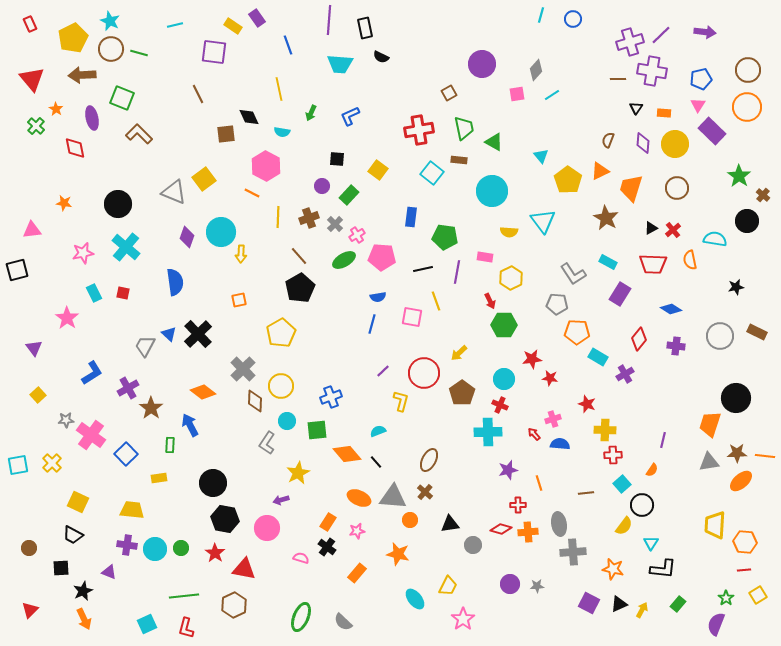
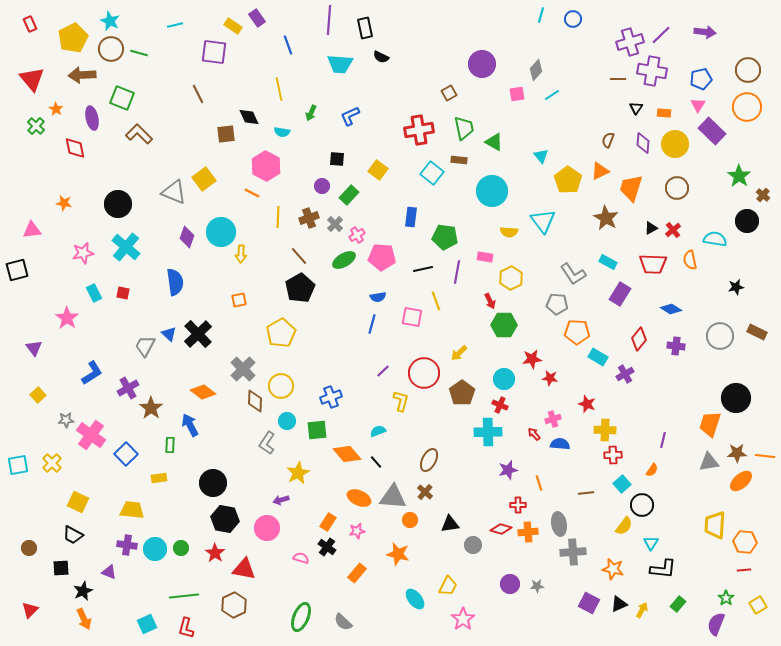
yellow square at (758, 595): moved 10 px down
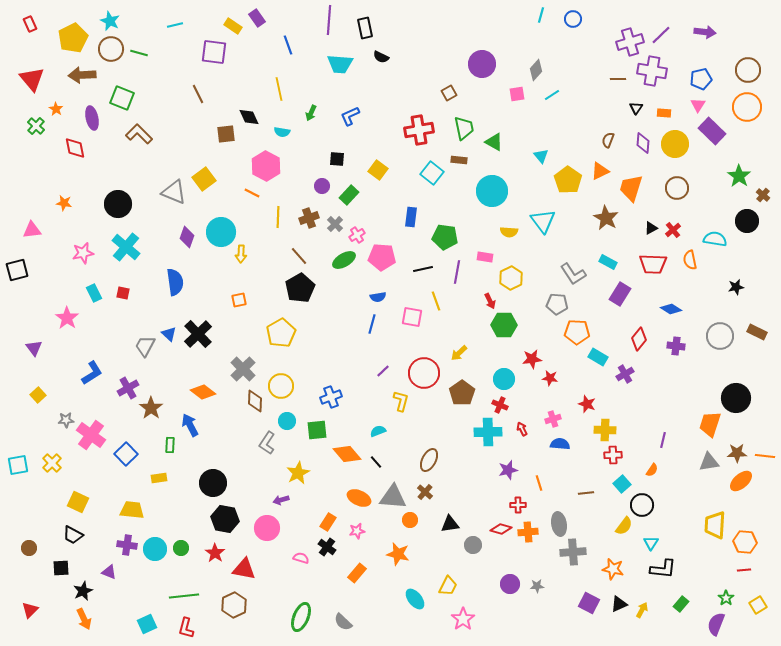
red arrow at (534, 434): moved 12 px left, 5 px up; rotated 16 degrees clockwise
green rectangle at (678, 604): moved 3 px right
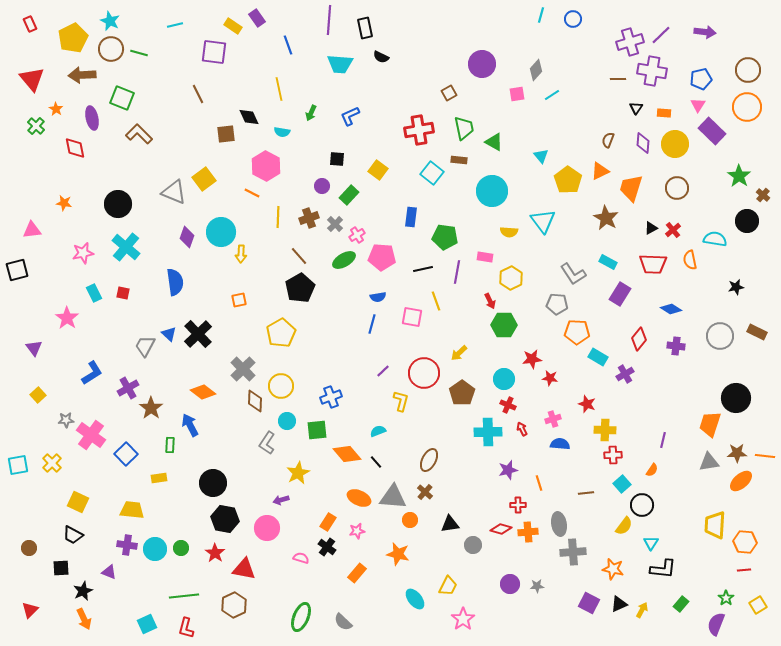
red cross at (500, 405): moved 8 px right
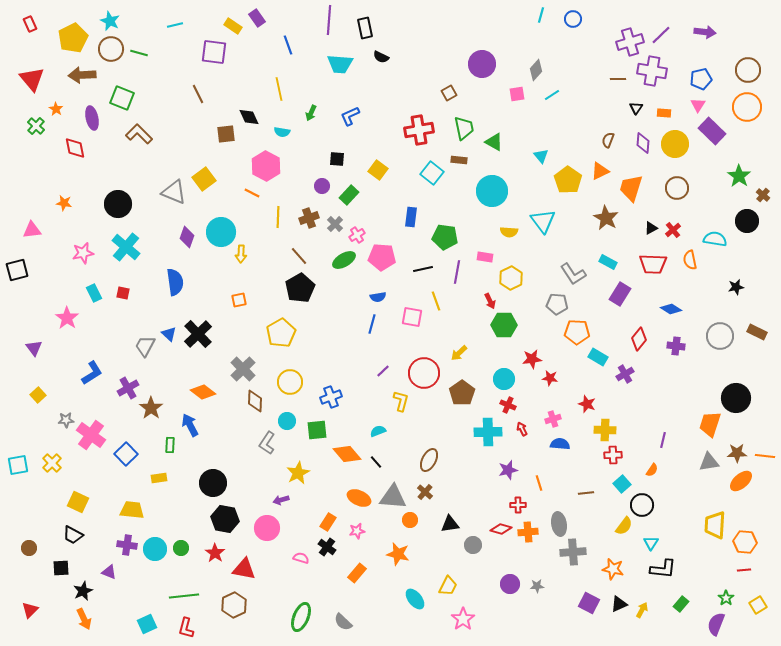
yellow circle at (281, 386): moved 9 px right, 4 px up
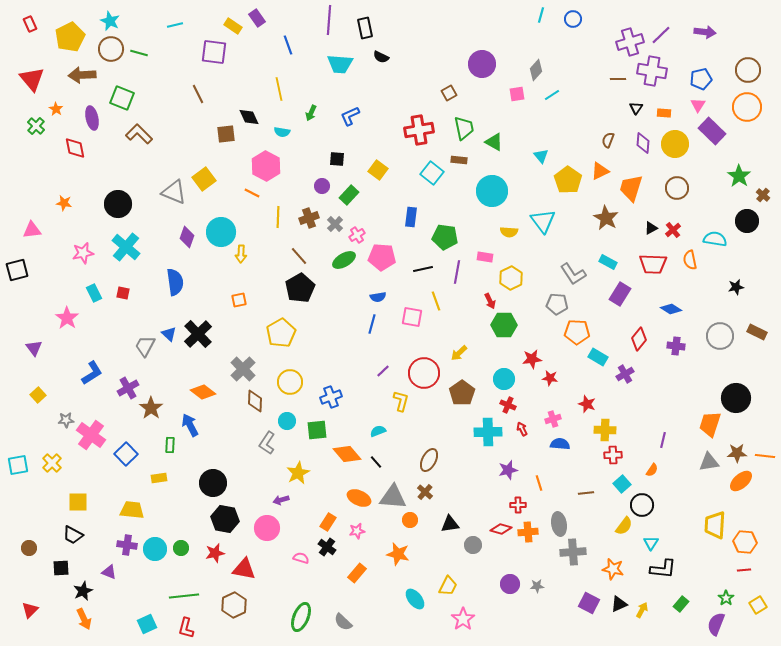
yellow pentagon at (73, 38): moved 3 px left, 1 px up
yellow square at (78, 502): rotated 25 degrees counterclockwise
red star at (215, 553): rotated 24 degrees clockwise
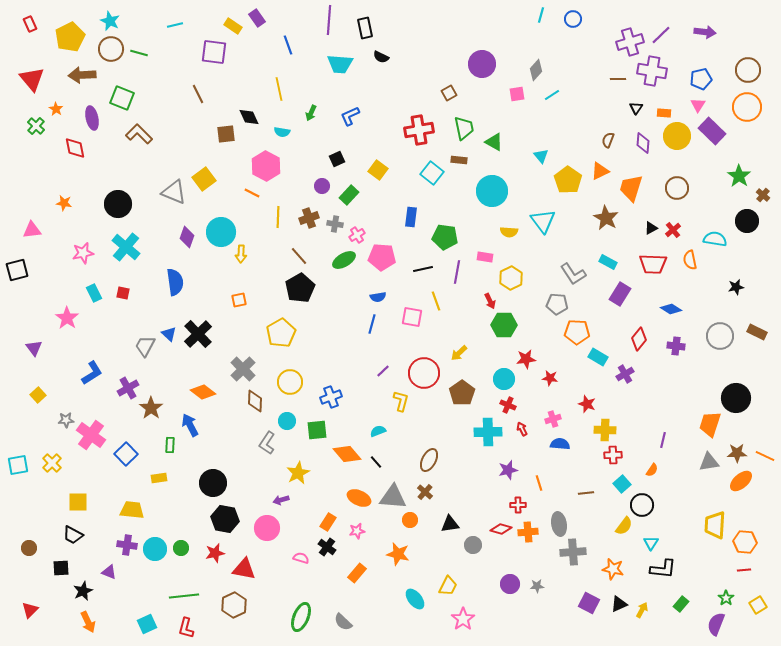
yellow circle at (675, 144): moved 2 px right, 8 px up
black square at (337, 159): rotated 28 degrees counterclockwise
gray cross at (335, 224): rotated 35 degrees counterclockwise
red star at (532, 359): moved 6 px left
orange line at (765, 456): rotated 18 degrees clockwise
orange arrow at (84, 619): moved 4 px right, 3 px down
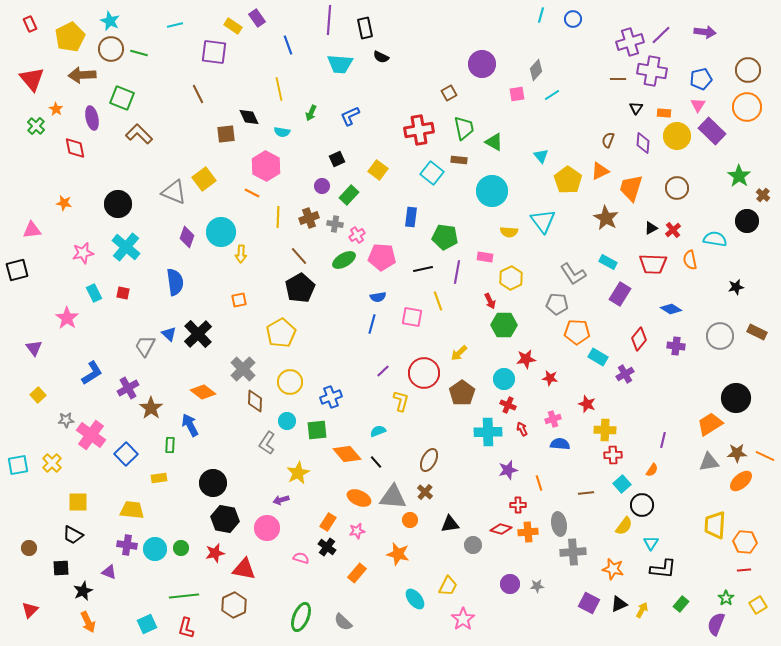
yellow line at (436, 301): moved 2 px right
orange trapezoid at (710, 424): rotated 40 degrees clockwise
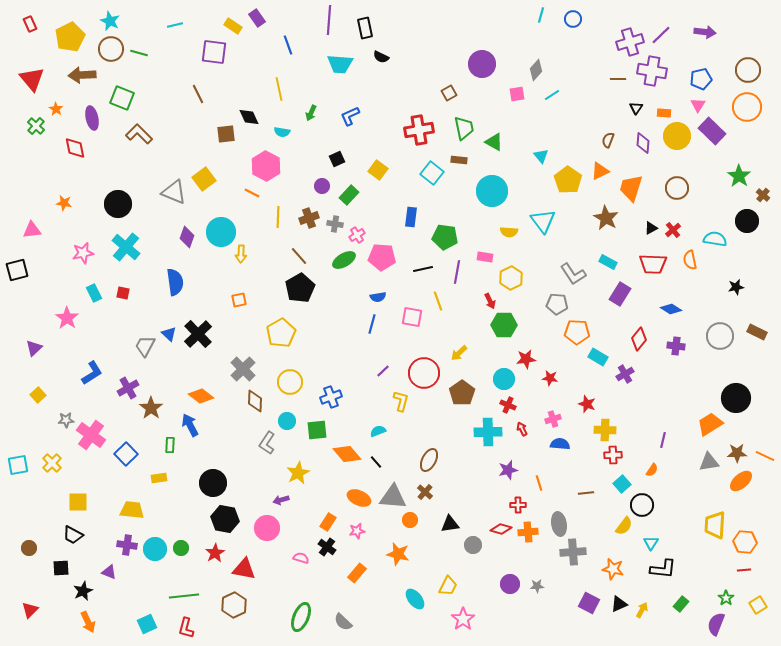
purple triangle at (34, 348): rotated 24 degrees clockwise
orange diamond at (203, 392): moved 2 px left, 4 px down
red star at (215, 553): rotated 18 degrees counterclockwise
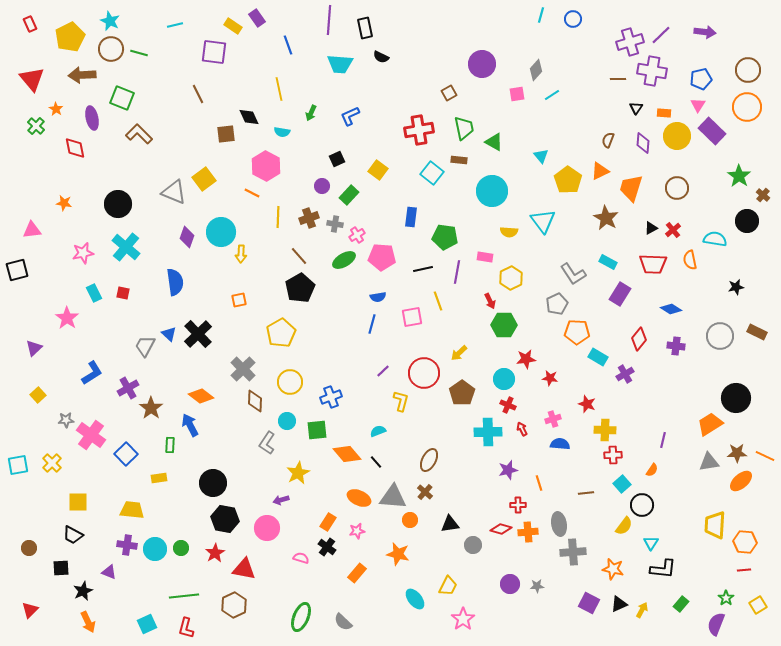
gray pentagon at (557, 304): rotated 30 degrees counterclockwise
pink square at (412, 317): rotated 20 degrees counterclockwise
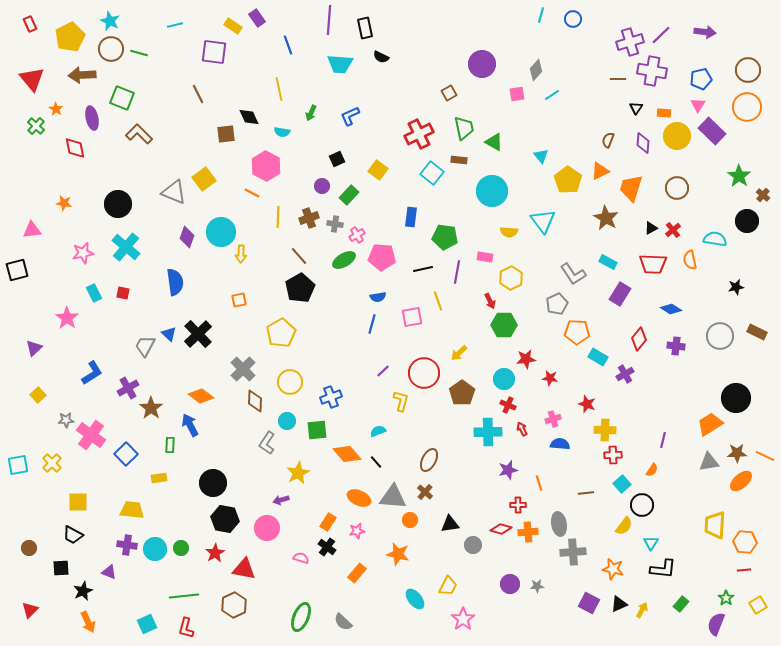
red cross at (419, 130): moved 4 px down; rotated 16 degrees counterclockwise
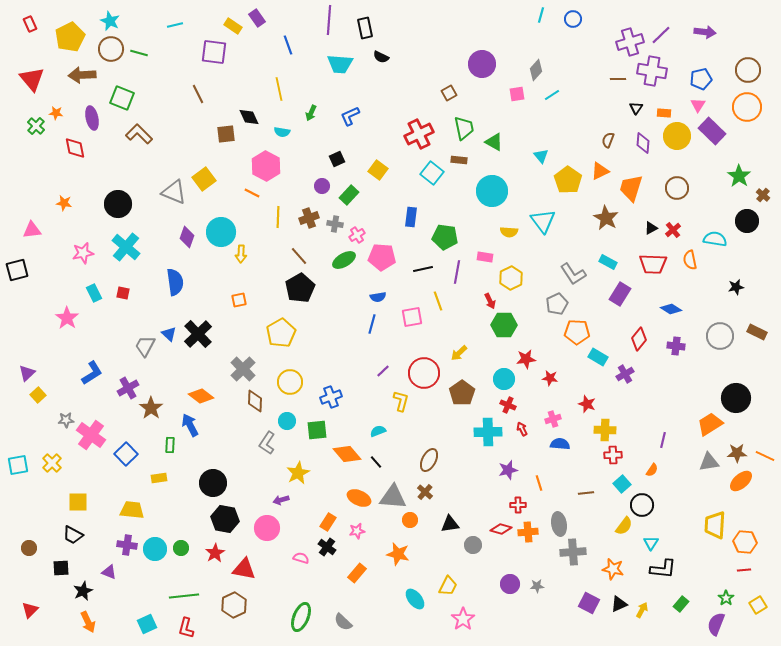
orange star at (56, 109): moved 4 px down; rotated 24 degrees counterclockwise
purple triangle at (34, 348): moved 7 px left, 25 px down
